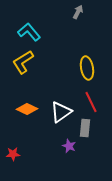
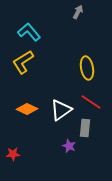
red line: rotated 30 degrees counterclockwise
white triangle: moved 2 px up
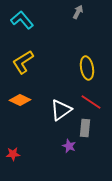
cyan L-shape: moved 7 px left, 12 px up
orange diamond: moved 7 px left, 9 px up
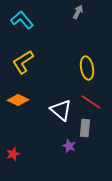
orange diamond: moved 2 px left
white triangle: rotated 45 degrees counterclockwise
red star: rotated 16 degrees counterclockwise
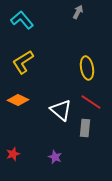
purple star: moved 14 px left, 11 px down
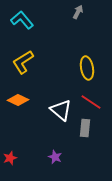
red star: moved 3 px left, 4 px down
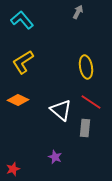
yellow ellipse: moved 1 px left, 1 px up
red star: moved 3 px right, 11 px down
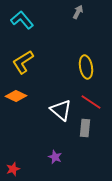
orange diamond: moved 2 px left, 4 px up
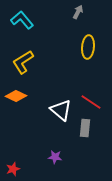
yellow ellipse: moved 2 px right, 20 px up; rotated 15 degrees clockwise
purple star: rotated 16 degrees counterclockwise
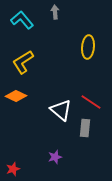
gray arrow: moved 23 px left; rotated 32 degrees counterclockwise
purple star: rotated 24 degrees counterclockwise
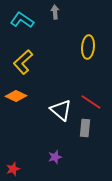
cyan L-shape: rotated 15 degrees counterclockwise
yellow L-shape: rotated 10 degrees counterclockwise
